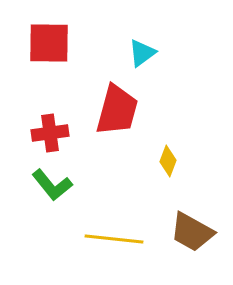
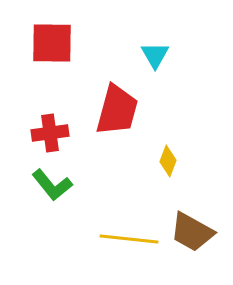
red square: moved 3 px right
cyan triangle: moved 13 px right, 2 px down; rotated 24 degrees counterclockwise
yellow line: moved 15 px right
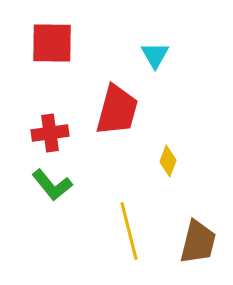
brown trapezoid: moved 6 px right, 10 px down; rotated 105 degrees counterclockwise
yellow line: moved 8 px up; rotated 70 degrees clockwise
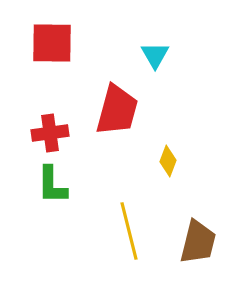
green L-shape: rotated 39 degrees clockwise
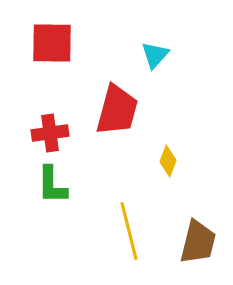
cyan triangle: rotated 12 degrees clockwise
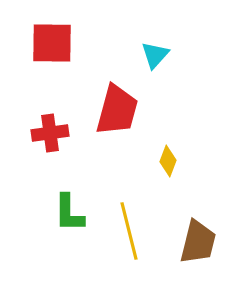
green L-shape: moved 17 px right, 28 px down
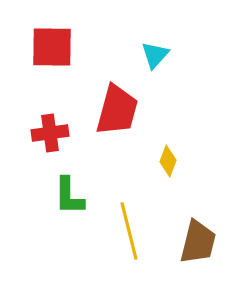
red square: moved 4 px down
green L-shape: moved 17 px up
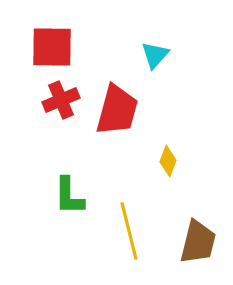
red cross: moved 11 px right, 33 px up; rotated 15 degrees counterclockwise
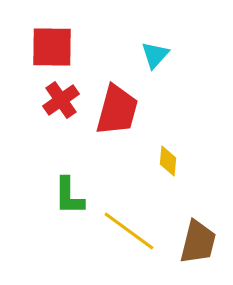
red cross: rotated 12 degrees counterclockwise
yellow diamond: rotated 16 degrees counterclockwise
yellow line: rotated 40 degrees counterclockwise
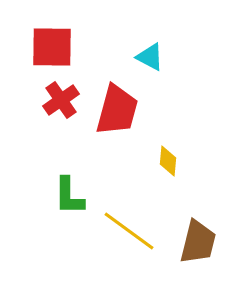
cyan triangle: moved 5 px left, 2 px down; rotated 44 degrees counterclockwise
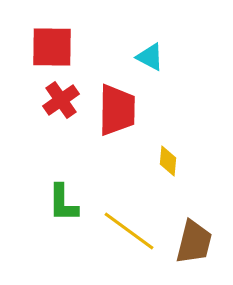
red trapezoid: rotated 14 degrees counterclockwise
green L-shape: moved 6 px left, 7 px down
brown trapezoid: moved 4 px left
